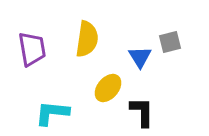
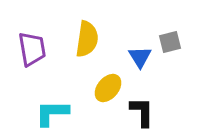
cyan L-shape: rotated 6 degrees counterclockwise
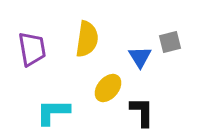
cyan L-shape: moved 1 px right, 1 px up
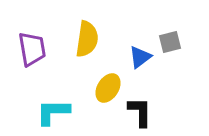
blue triangle: rotated 25 degrees clockwise
yellow ellipse: rotated 8 degrees counterclockwise
black L-shape: moved 2 px left
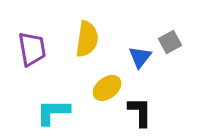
gray square: rotated 15 degrees counterclockwise
blue triangle: rotated 15 degrees counterclockwise
yellow ellipse: moved 1 px left; rotated 20 degrees clockwise
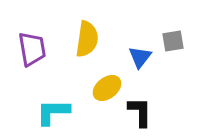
gray square: moved 3 px right, 1 px up; rotated 20 degrees clockwise
